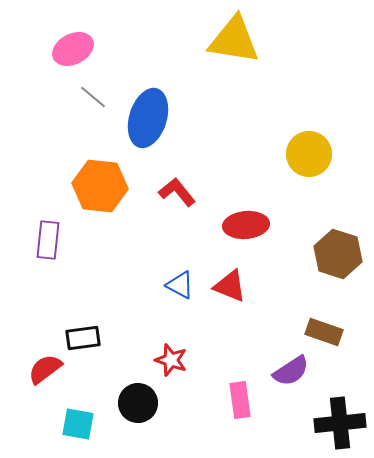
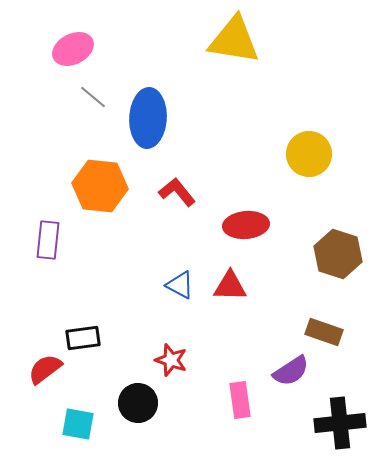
blue ellipse: rotated 14 degrees counterclockwise
red triangle: rotated 21 degrees counterclockwise
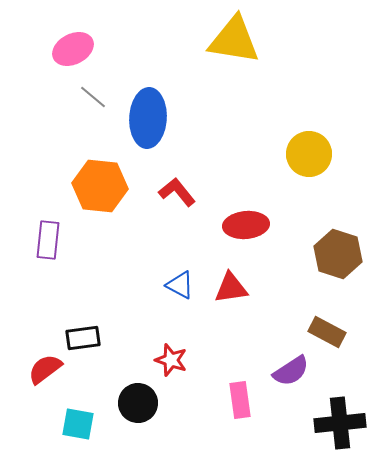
red triangle: moved 1 px right, 2 px down; rotated 9 degrees counterclockwise
brown rectangle: moved 3 px right; rotated 9 degrees clockwise
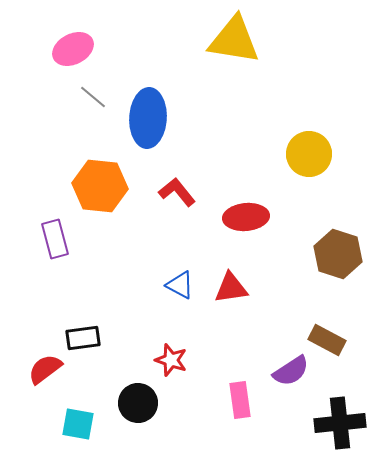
red ellipse: moved 8 px up
purple rectangle: moved 7 px right, 1 px up; rotated 21 degrees counterclockwise
brown rectangle: moved 8 px down
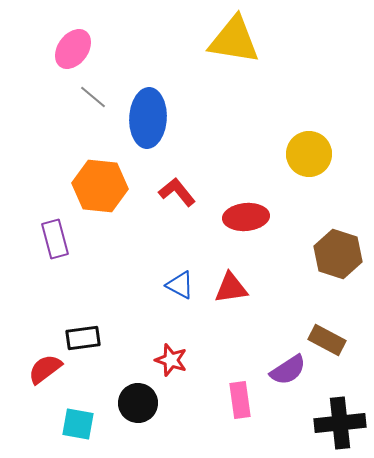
pink ellipse: rotated 27 degrees counterclockwise
purple semicircle: moved 3 px left, 1 px up
